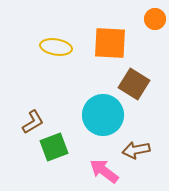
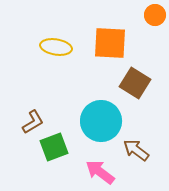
orange circle: moved 4 px up
brown square: moved 1 px right, 1 px up
cyan circle: moved 2 px left, 6 px down
brown arrow: rotated 48 degrees clockwise
pink arrow: moved 4 px left, 1 px down
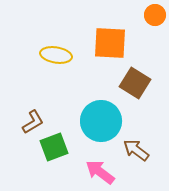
yellow ellipse: moved 8 px down
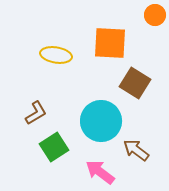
brown L-shape: moved 3 px right, 9 px up
green square: rotated 12 degrees counterclockwise
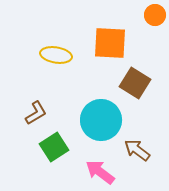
cyan circle: moved 1 px up
brown arrow: moved 1 px right
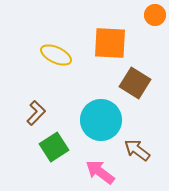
yellow ellipse: rotated 16 degrees clockwise
brown L-shape: rotated 15 degrees counterclockwise
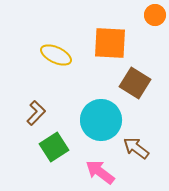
brown arrow: moved 1 px left, 2 px up
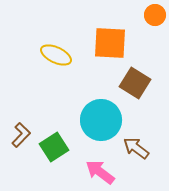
brown L-shape: moved 15 px left, 22 px down
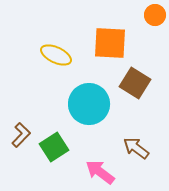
cyan circle: moved 12 px left, 16 px up
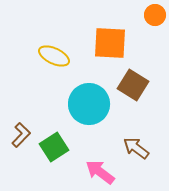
yellow ellipse: moved 2 px left, 1 px down
brown square: moved 2 px left, 2 px down
